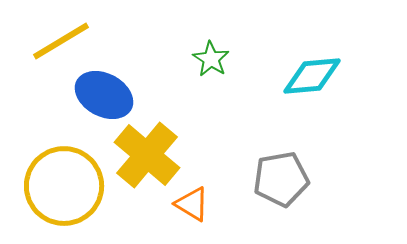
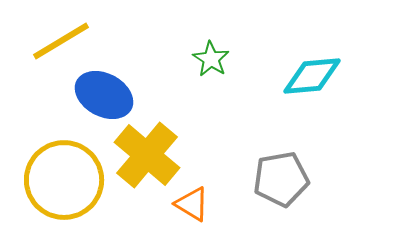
yellow circle: moved 6 px up
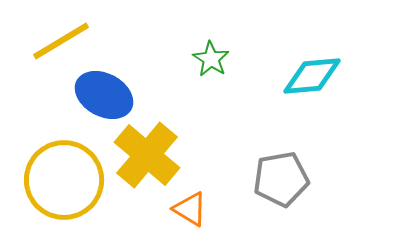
orange triangle: moved 2 px left, 5 px down
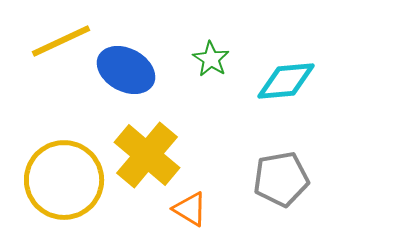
yellow line: rotated 6 degrees clockwise
cyan diamond: moved 26 px left, 5 px down
blue ellipse: moved 22 px right, 25 px up
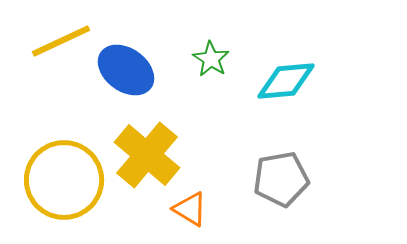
blue ellipse: rotated 8 degrees clockwise
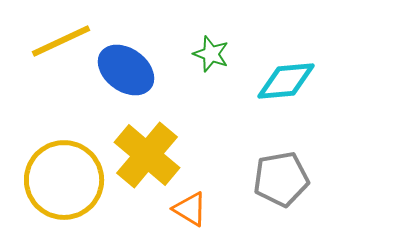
green star: moved 5 px up; rotated 12 degrees counterclockwise
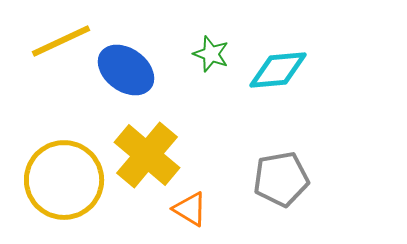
cyan diamond: moved 8 px left, 11 px up
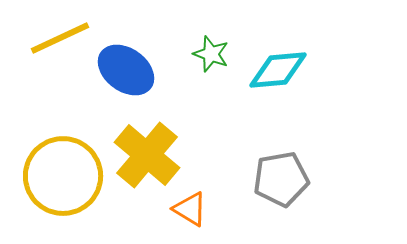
yellow line: moved 1 px left, 3 px up
yellow circle: moved 1 px left, 4 px up
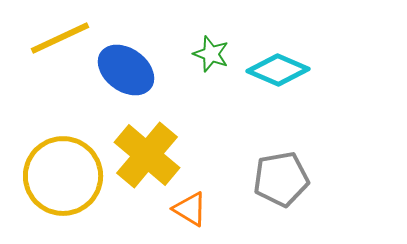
cyan diamond: rotated 28 degrees clockwise
